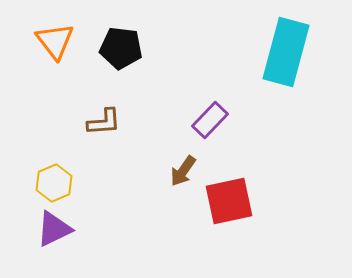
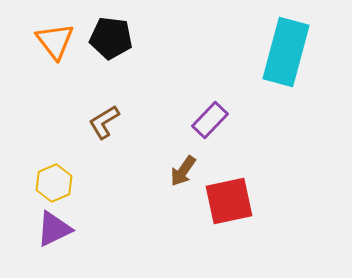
black pentagon: moved 10 px left, 10 px up
brown L-shape: rotated 153 degrees clockwise
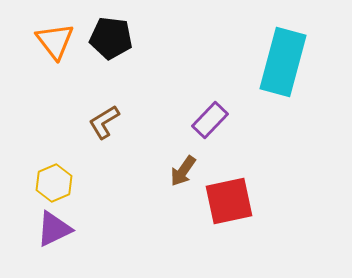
cyan rectangle: moved 3 px left, 10 px down
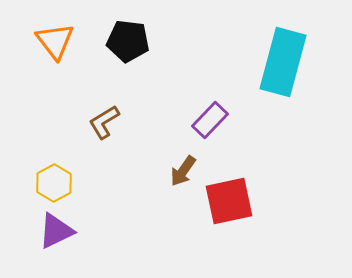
black pentagon: moved 17 px right, 3 px down
yellow hexagon: rotated 6 degrees counterclockwise
purple triangle: moved 2 px right, 2 px down
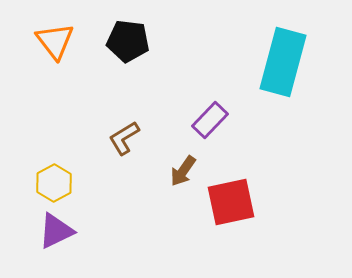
brown L-shape: moved 20 px right, 16 px down
red square: moved 2 px right, 1 px down
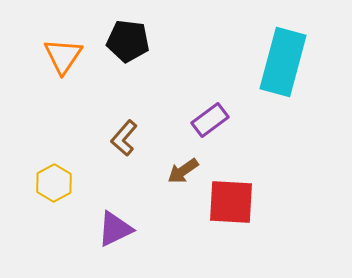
orange triangle: moved 8 px right, 15 px down; rotated 12 degrees clockwise
purple rectangle: rotated 9 degrees clockwise
brown L-shape: rotated 18 degrees counterclockwise
brown arrow: rotated 20 degrees clockwise
red square: rotated 15 degrees clockwise
purple triangle: moved 59 px right, 2 px up
